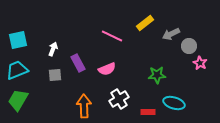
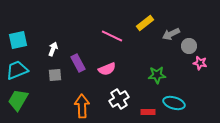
pink star: rotated 16 degrees counterclockwise
orange arrow: moved 2 px left
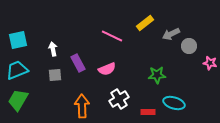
white arrow: rotated 32 degrees counterclockwise
pink star: moved 10 px right
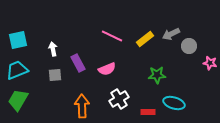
yellow rectangle: moved 16 px down
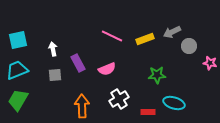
gray arrow: moved 1 px right, 2 px up
yellow rectangle: rotated 18 degrees clockwise
